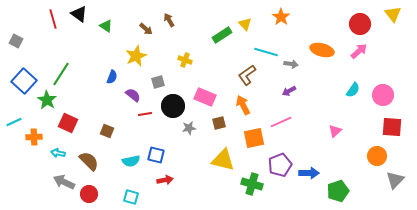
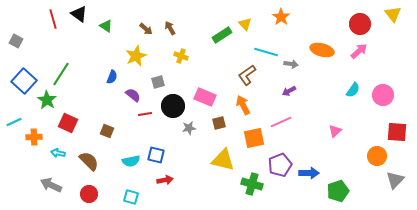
brown arrow at (169, 20): moved 1 px right, 8 px down
yellow cross at (185, 60): moved 4 px left, 4 px up
red square at (392, 127): moved 5 px right, 5 px down
gray arrow at (64, 182): moved 13 px left, 3 px down
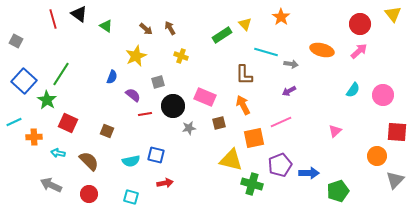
brown L-shape at (247, 75): moved 3 px left; rotated 55 degrees counterclockwise
yellow triangle at (223, 160): moved 8 px right
red arrow at (165, 180): moved 3 px down
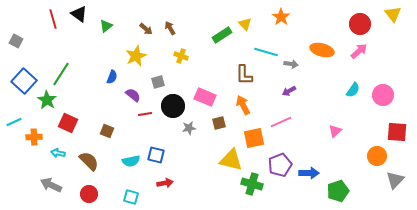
green triangle at (106, 26): rotated 48 degrees clockwise
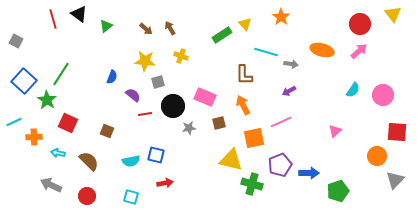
yellow star at (136, 56): moved 9 px right, 5 px down; rotated 30 degrees clockwise
red circle at (89, 194): moved 2 px left, 2 px down
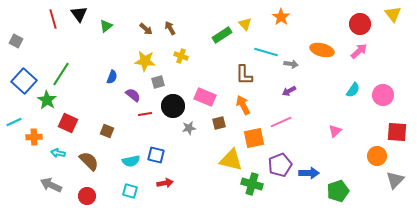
black triangle at (79, 14): rotated 18 degrees clockwise
cyan square at (131, 197): moved 1 px left, 6 px up
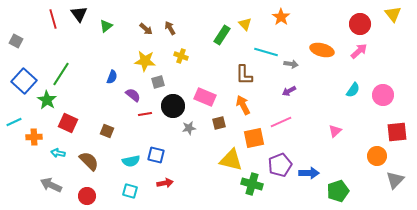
green rectangle at (222, 35): rotated 24 degrees counterclockwise
red square at (397, 132): rotated 10 degrees counterclockwise
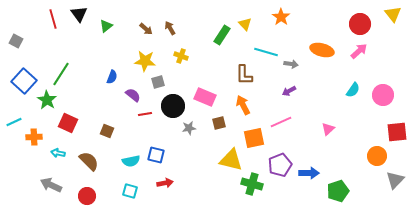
pink triangle at (335, 131): moved 7 px left, 2 px up
